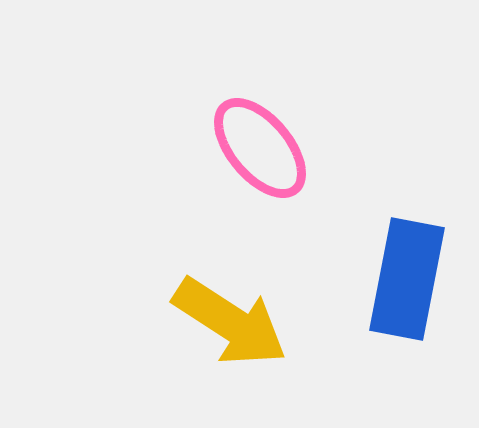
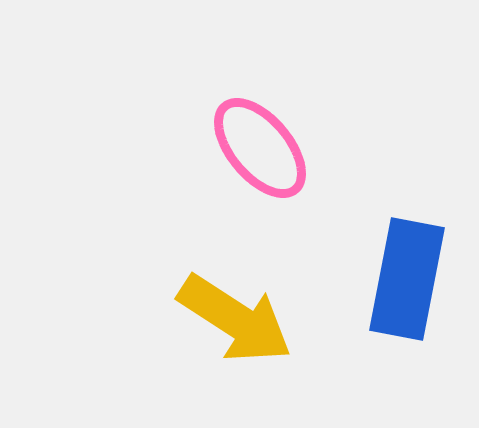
yellow arrow: moved 5 px right, 3 px up
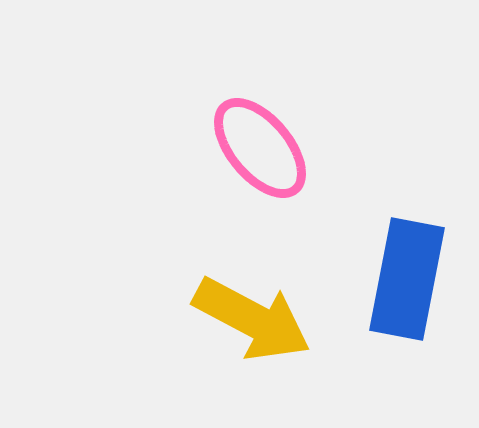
yellow arrow: moved 17 px right; rotated 5 degrees counterclockwise
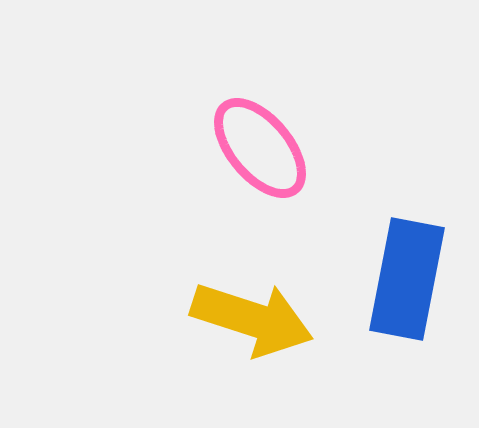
yellow arrow: rotated 10 degrees counterclockwise
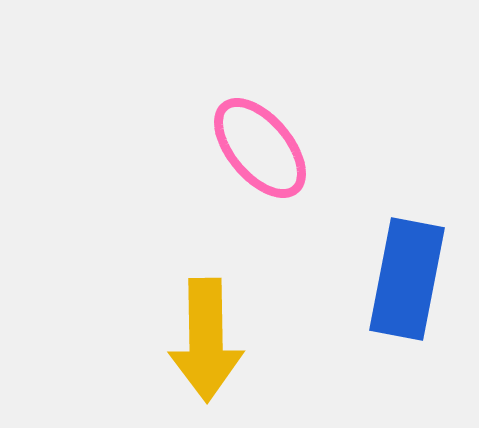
yellow arrow: moved 46 px left, 21 px down; rotated 71 degrees clockwise
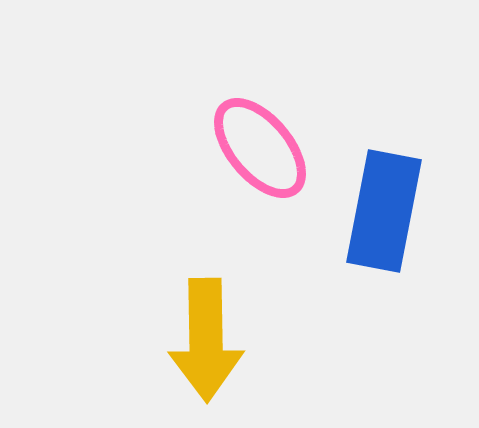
blue rectangle: moved 23 px left, 68 px up
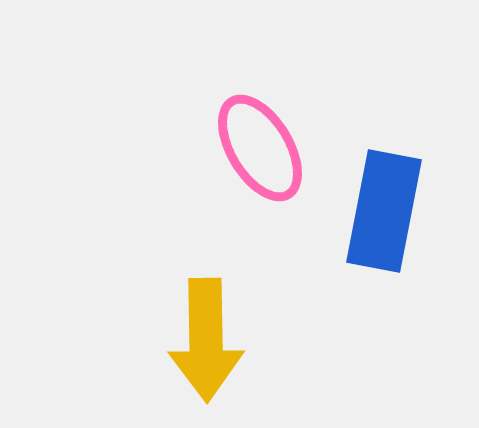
pink ellipse: rotated 9 degrees clockwise
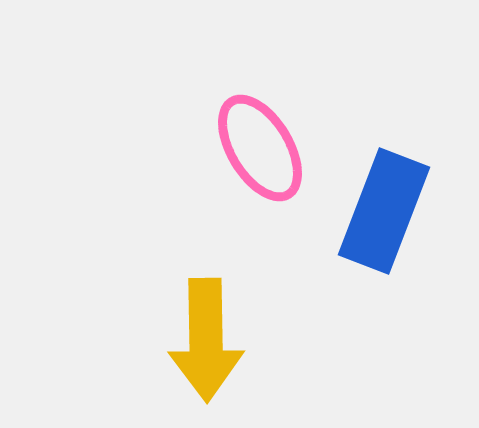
blue rectangle: rotated 10 degrees clockwise
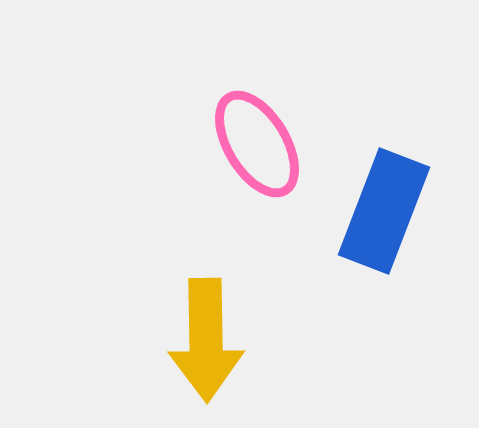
pink ellipse: moved 3 px left, 4 px up
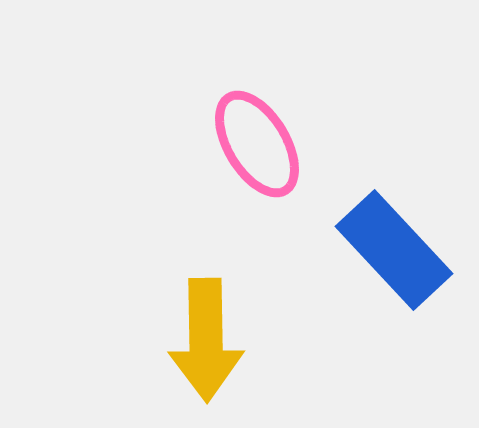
blue rectangle: moved 10 px right, 39 px down; rotated 64 degrees counterclockwise
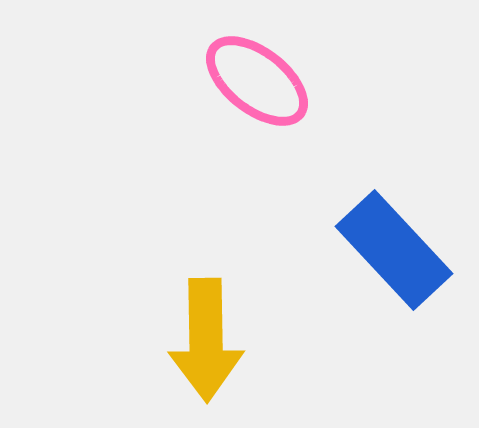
pink ellipse: moved 63 px up; rotated 21 degrees counterclockwise
